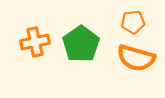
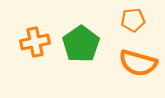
orange pentagon: moved 2 px up
orange semicircle: moved 2 px right, 5 px down
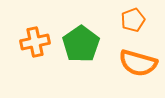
orange pentagon: rotated 15 degrees counterclockwise
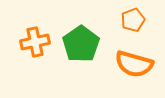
orange semicircle: moved 4 px left, 1 px down
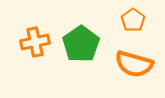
orange pentagon: rotated 15 degrees counterclockwise
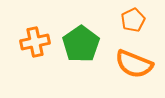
orange pentagon: rotated 10 degrees clockwise
orange semicircle: rotated 6 degrees clockwise
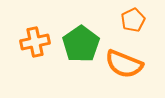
orange semicircle: moved 10 px left
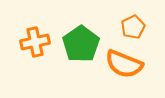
orange pentagon: moved 7 px down
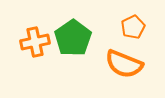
green pentagon: moved 8 px left, 6 px up
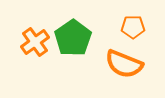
orange pentagon: rotated 25 degrees clockwise
orange cross: rotated 24 degrees counterclockwise
